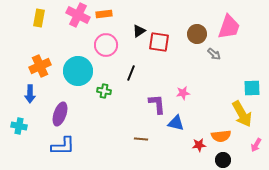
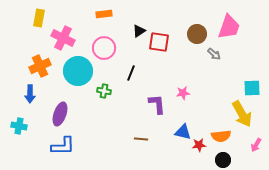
pink cross: moved 15 px left, 23 px down
pink circle: moved 2 px left, 3 px down
blue triangle: moved 7 px right, 9 px down
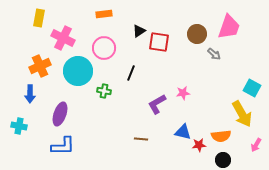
cyan square: rotated 30 degrees clockwise
purple L-shape: rotated 115 degrees counterclockwise
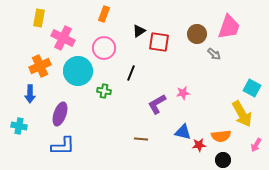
orange rectangle: rotated 63 degrees counterclockwise
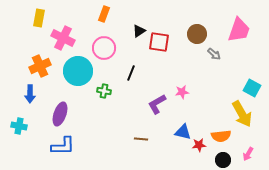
pink trapezoid: moved 10 px right, 3 px down
pink star: moved 1 px left, 1 px up
pink arrow: moved 8 px left, 9 px down
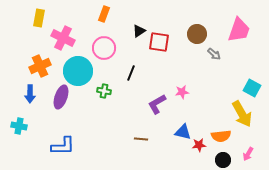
purple ellipse: moved 1 px right, 17 px up
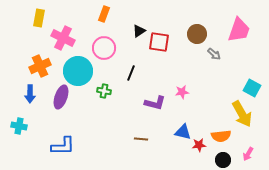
purple L-shape: moved 2 px left, 1 px up; rotated 135 degrees counterclockwise
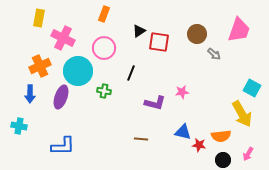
red star: rotated 16 degrees clockwise
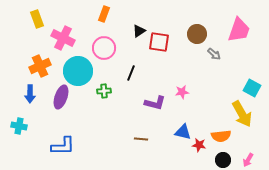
yellow rectangle: moved 2 px left, 1 px down; rotated 30 degrees counterclockwise
green cross: rotated 16 degrees counterclockwise
pink arrow: moved 6 px down
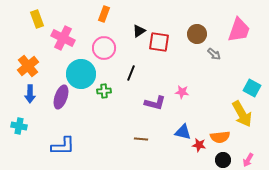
orange cross: moved 12 px left; rotated 15 degrees counterclockwise
cyan circle: moved 3 px right, 3 px down
pink star: rotated 16 degrees clockwise
orange semicircle: moved 1 px left, 1 px down
